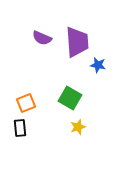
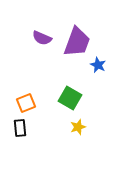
purple trapezoid: rotated 24 degrees clockwise
blue star: rotated 14 degrees clockwise
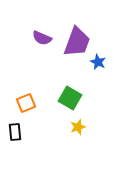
blue star: moved 3 px up
black rectangle: moved 5 px left, 4 px down
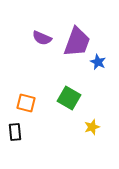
green square: moved 1 px left
orange square: rotated 36 degrees clockwise
yellow star: moved 14 px right
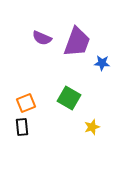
blue star: moved 4 px right, 1 px down; rotated 21 degrees counterclockwise
orange square: rotated 36 degrees counterclockwise
black rectangle: moved 7 px right, 5 px up
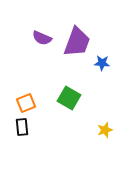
yellow star: moved 13 px right, 3 px down
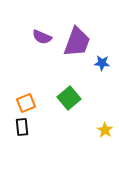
purple semicircle: moved 1 px up
green square: rotated 20 degrees clockwise
yellow star: rotated 21 degrees counterclockwise
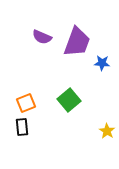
green square: moved 2 px down
yellow star: moved 2 px right, 1 px down
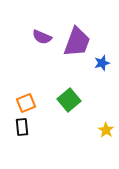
blue star: rotated 21 degrees counterclockwise
yellow star: moved 1 px left, 1 px up
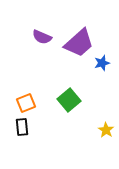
purple trapezoid: moved 2 px right, 1 px down; rotated 28 degrees clockwise
